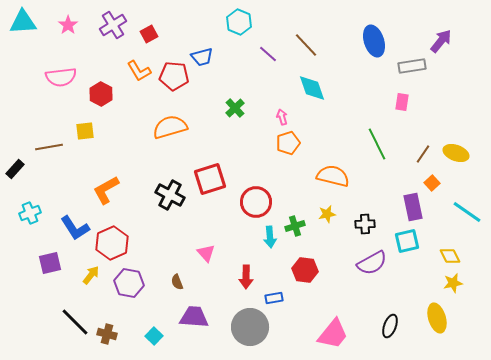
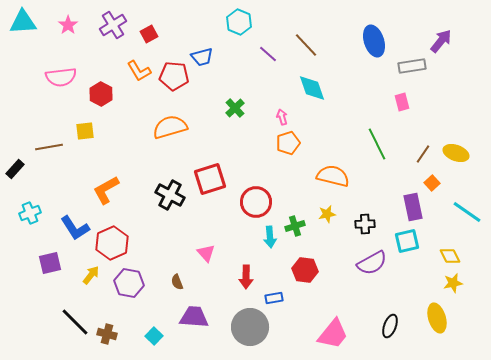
pink rectangle at (402, 102): rotated 24 degrees counterclockwise
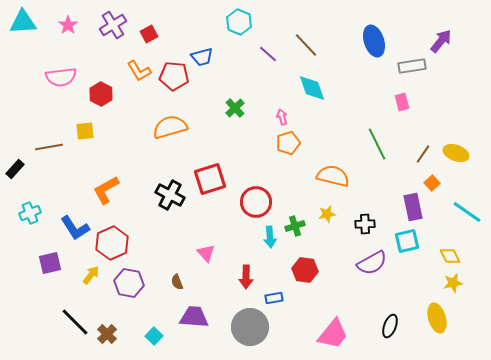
brown cross at (107, 334): rotated 30 degrees clockwise
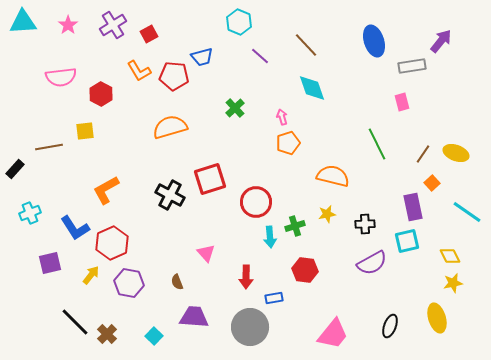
purple line at (268, 54): moved 8 px left, 2 px down
